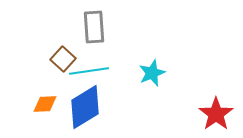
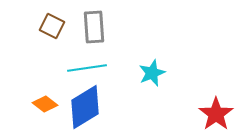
brown square: moved 11 px left, 33 px up; rotated 15 degrees counterclockwise
cyan line: moved 2 px left, 3 px up
orange diamond: rotated 40 degrees clockwise
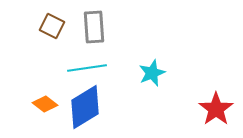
red star: moved 5 px up
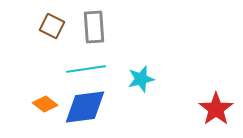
cyan line: moved 1 px left, 1 px down
cyan star: moved 11 px left, 6 px down; rotated 8 degrees clockwise
blue diamond: rotated 24 degrees clockwise
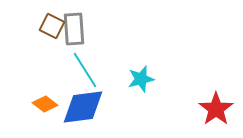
gray rectangle: moved 20 px left, 2 px down
cyan line: moved 1 px left, 1 px down; rotated 66 degrees clockwise
blue diamond: moved 2 px left
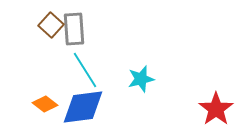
brown square: moved 1 px left, 1 px up; rotated 15 degrees clockwise
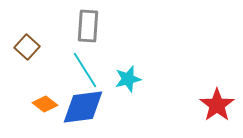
brown square: moved 24 px left, 22 px down
gray rectangle: moved 14 px right, 3 px up; rotated 8 degrees clockwise
cyan star: moved 13 px left
red star: moved 1 px right, 4 px up
